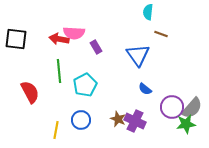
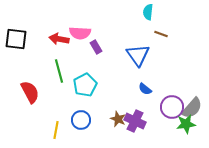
pink semicircle: moved 6 px right
green line: rotated 10 degrees counterclockwise
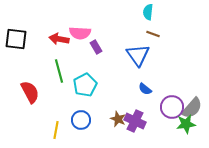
brown line: moved 8 px left
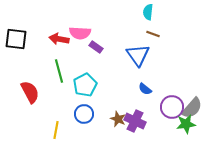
purple rectangle: rotated 24 degrees counterclockwise
blue circle: moved 3 px right, 6 px up
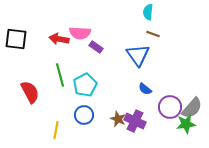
green line: moved 1 px right, 4 px down
purple circle: moved 2 px left
blue circle: moved 1 px down
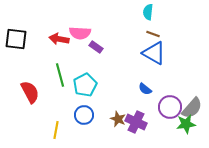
blue triangle: moved 16 px right, 2 px up; rotated 25 degrees counterclockwise
purple cross: moved 1 px right, 1 px down
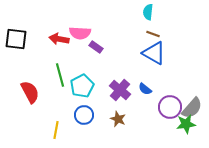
cyan pentagon: moved 3 px left, 1 px down
purple cross: moved 16 px left, 32 px up; rotated 15 degrees clockwise
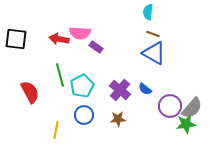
purple circle: moved 1 px up
brown star: rotated 28 degrees counterclockwise
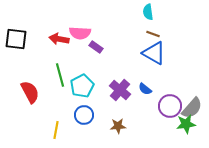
cyan semicircle: rotated 14 degrees counterclockwise
brown star: moved 7 px down
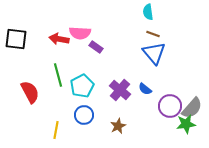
blue triangle: rotated 20 degrees clockwise
green line: moved 2 px left
brown star: rotated 21 degrees counterclockwise
